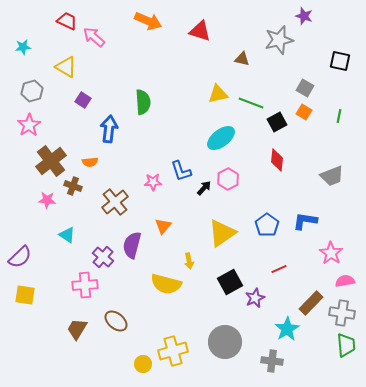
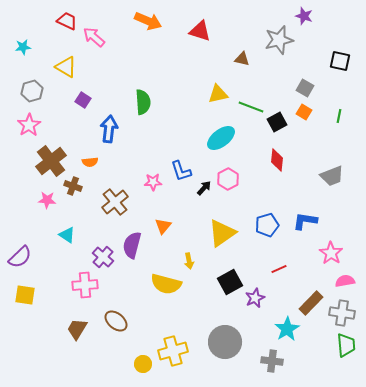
green line at (251, 103): moved 4 px down
blue pentagon at (267, 225): rotated 20 degrees clockwise
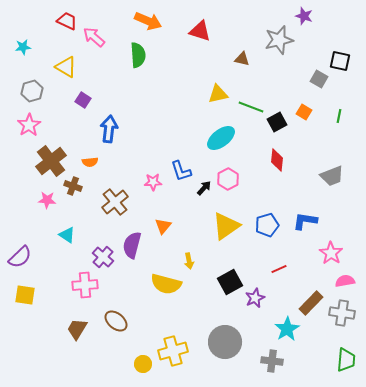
gray square at (305, 88): moved 14 px right, 9 px up
green semicircle at (143, 102): moved 5 px left, 47 px up
yellow triangle at (222, 233): moved 4 px right, 7 px up
green trapezoid at (346, 345): moved 15 px down; rotated 10 degrees clockwise
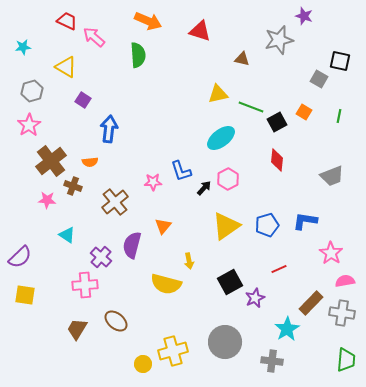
purple cross at (103, 257): moved 2 px left
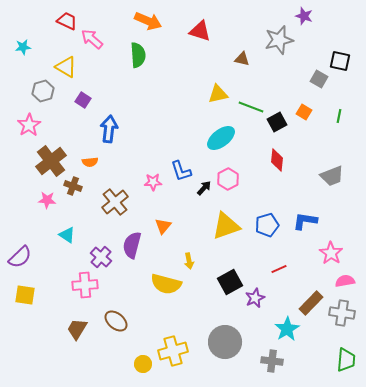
pink arrow at (94, 37): moved 2 px left, 2 px down
gray hexagon at (32, 91): moved 11 px right
yellow triangle at (226, 226): rotated 16 degrees clockwise
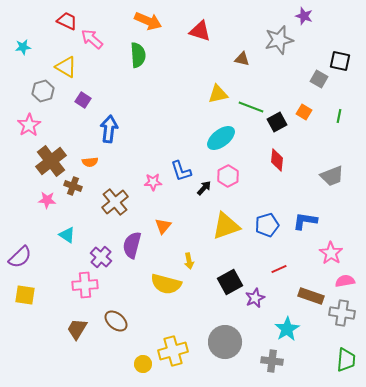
pink hexagon at (228, 179): moved 3 px up
brown rectangle at (311, 303): moved 7 px up; rotated 65 degrees clockwise
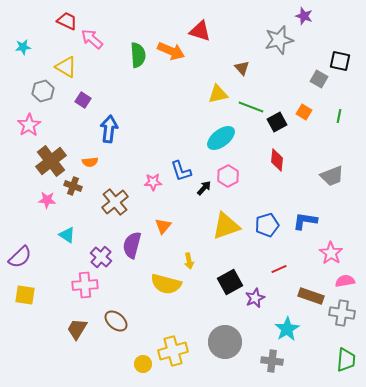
orange arrow at (148, 21): moved 23 px right, 30 px down
brown triangle at (242, 59): moved 9 px down; rotated 35 degrees clockwise
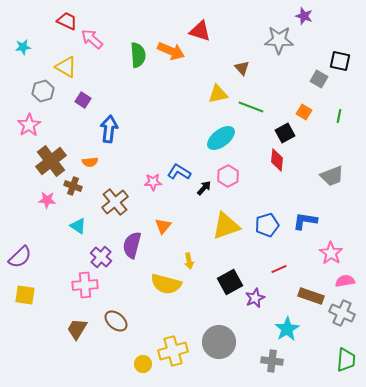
gray star at (279, 40): rotated 16 degrees clockwise
black square at (277, 122): moved 8 px right, 11 px down
blue L-shape at (181, 171): moved 2 px left, 1 px down; rotated 140 degrees clockwise
cyan triangle at (67, 235): moved 11 px right, 9 px up
gray cross at (342, 313): rotated 15 degrees clockwise
gray circle at (225, 342): moved 6 px left
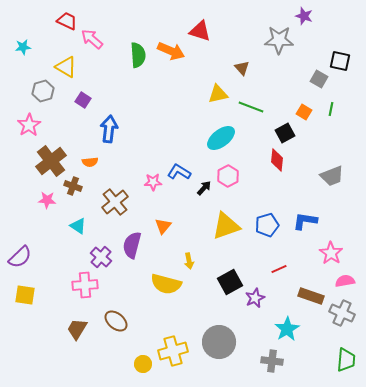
green line at (339, 116): moved 8 px left, 7 px up
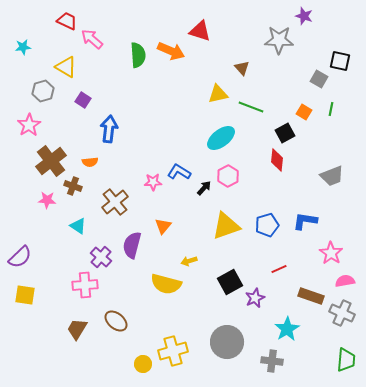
yellow arrow at (189, 261): rotated 84 degrees clockwise
gray circle at (219, 342): moved 8 px right
